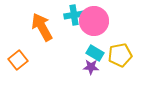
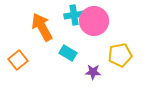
cyan rectangle: moved 27 px left
purple star: moved 2 px right, 5 px down
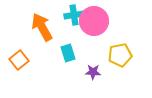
cyan rectangle: rotated 42 degrees clockwise
orange square: moved 1 px right
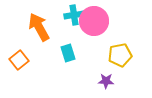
orange arrow: moved 3 px left
purple star: moved 13 px right, 9 px down
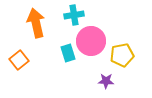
pink circle: moved 3 px left, 20 px down
orange arrow: moved 3 px left, 4 px up; rotated 16 degrees clockwise
yellow pentagon: moved 2 px right
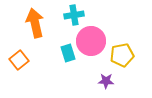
orange arrow: moved 1 px left
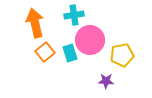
pink circle: moved 1 px left, 1 px up
cyan rectangle: moved 2 px right
orange square: moved 26 px right, 8 px up
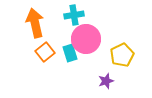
pink circle: moved 4 px left, 1 px up
yellow pentagon: rotated 15 degrees counterclockwise
purple star: rotated 21 degrees counterclockwise
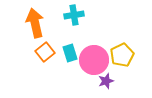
pink circle: moved 8 px right, 21 px down
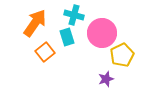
cyan cross: rotated 24 degrees clockwise
orange arrow: rotated 48 degrees clockwise
cyan rectangle: moved 3 px left, 16 px up
pink circle: moved 8 px right, 27 px up
purple star: moved 2 px up
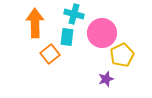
cyan cross: moved 1 px up
orange arrow: rotated 36 degrees counterclockwise
cyan rectangle: rotated 24 degrees clockwise
orange square: moved 5 px right, 2 px down
